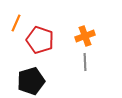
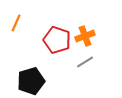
red pentagon: moved 17 px right
gray line: rotated 60 degrees clockwise
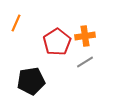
orange cross: rotated 12 degrees clockwise
red pentagon: moved 2 px down; rotated 20 degrees clockwise
black pentagon: rotated 8 degrees clockwise
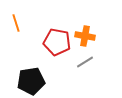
orange line: rotated 42 degrees counterclockwise
orange cross: rotated 18 degrees clockwise
red pentagon: rotated 28 degrees counterclockwise
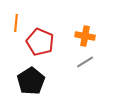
orange line: rotated 24 degrees clockwise
red pentagon: moved 17 px left; rotated 12 degrees clockwise
black pentagon: rotated 24 degrees counterclockwise
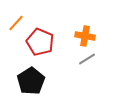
orange line: rotated 36 degrees clockwise
gray line: moved 2 px right, 3 px up
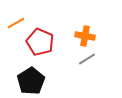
orange line: rotated 18 degrees clockwise
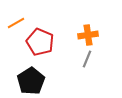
orange cross: moved 3 px right, 1 px up; rotated 18 degrees counterclockwise
gray line: rotated 36 degrees counterclockwise
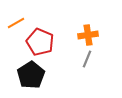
black pentagon: moved 6 px up
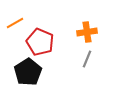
orange line: moved 1 px left
orange cross: moved 1 px left, 3 px up
black pentagon: moved 3 px left, 3 px up
